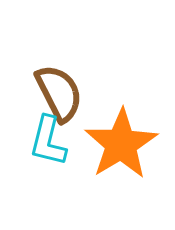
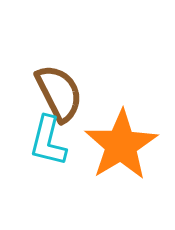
orange star: moved 1 px down
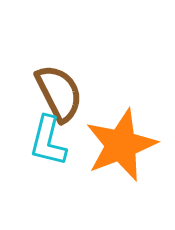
orange star: rotated 10 degrees clockwise
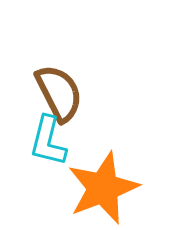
orange star: moved 18 px left, 43 px down
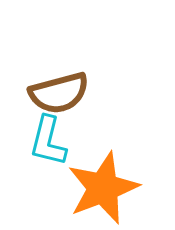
brown semicircle: rotated 102 degrees clockwise
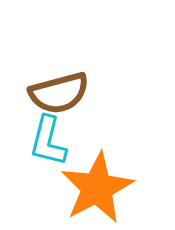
orange star: moved 6 px left; rotated 6 degrees counterclockwise
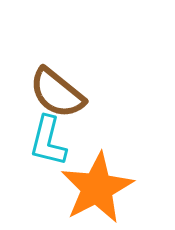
brown semicircle: moved 2 px left; rotated 54 degrees clockwise
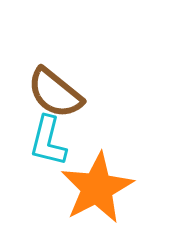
brown semicircle: moved 2 px left
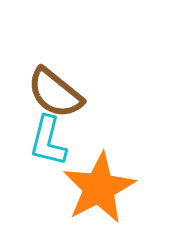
orange star: moved 2 px right
